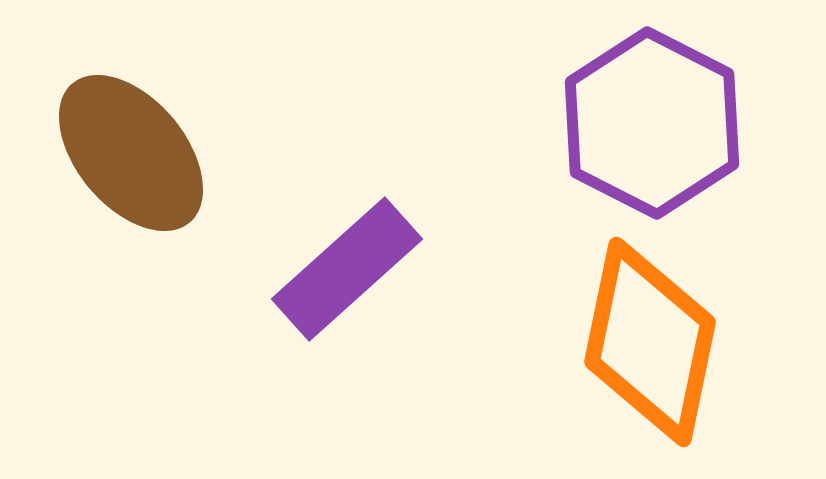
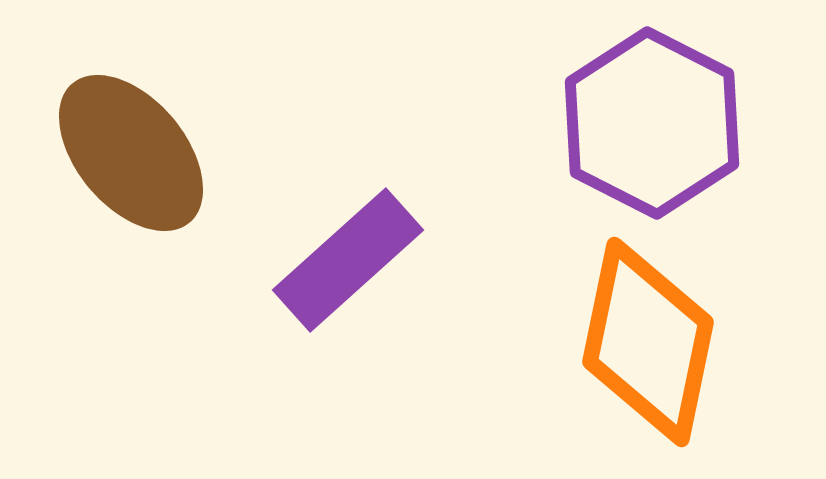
purple rectangle: moved 1 px right, 9 px up
orange diamond: moved 2 px left
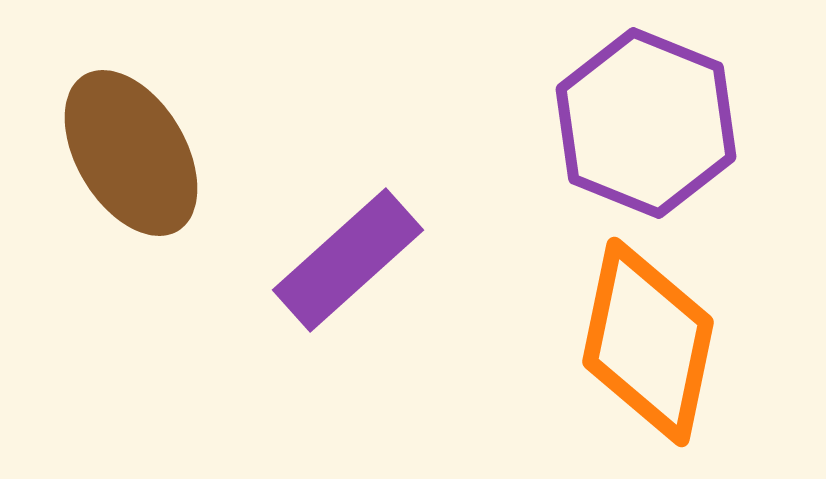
purple hexagon: moved 6 px left; rotated 5 degrees counterclockwise
brown ellipse: rotated 9 degrees clockwise
